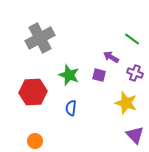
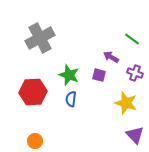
blue semicircle: moved 9 px up
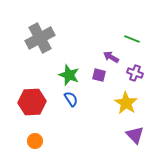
green line: rotated 14 degrees counterclockwise
red hexagon: moved 1 px left, 10 px down
blue semicircle: rotated 140 degrees clockwise
yellow star: rotated 15 degrees clockwise
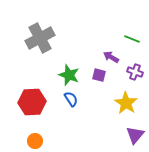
purple cross: moved 1 px up
purple triangle: rotated 24 degrees clockwise
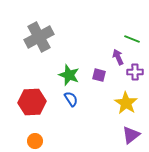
gray cross: moved 1 px left, 1 px up
purple arrow: moved 7 px right; rotated 35 degrees clockwise
purple cross: rotated 21 degrees counterclockwise
purple triangle: moved 4 px left; rotated 12 degrees clockwise
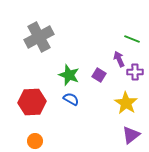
purple arrow: moved 1 px right, 2 px down
purple square: rotated 16 degrees clockwise
blue semicircle: rotated 28 degrees counterclockwise
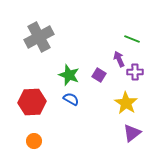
purple triangle: moved 1 px right, 2 px up
orange circle: moved 1 px left
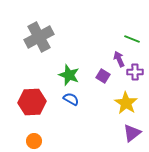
purple square: moved 4 px right, 1 px down
